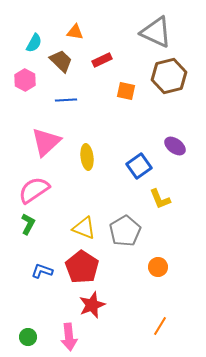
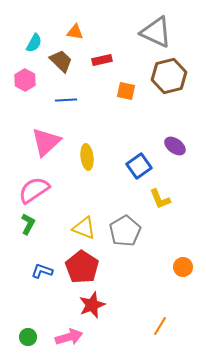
red rectangle: rotated 12 degrees clockwise
orange circle: moved 25 px right
pink arrow: rotated 100 degrees counterclockwise
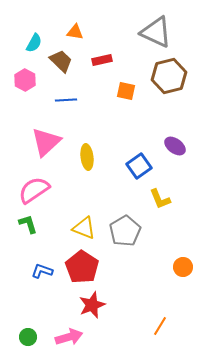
green L-shape: rotated 45 degrees counterclockwise
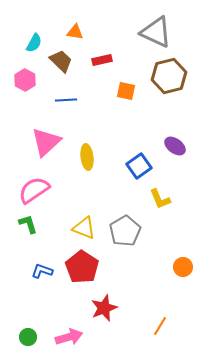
red star: moved 12 px right, 3 px down
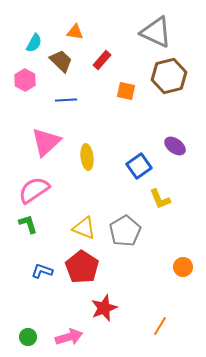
red rectangle: rotated 36 degrees counterclockwise
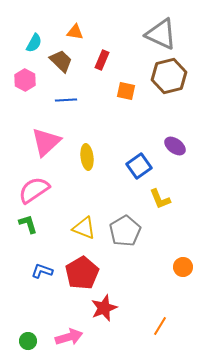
gray triangle: moved 5 px right, 2 px down
red rectangle: rotated 18 degrees counterclockwise
red pentagon: moved 6 px down; rotated 8 degrees clockwise
green circle: moved 4 px down
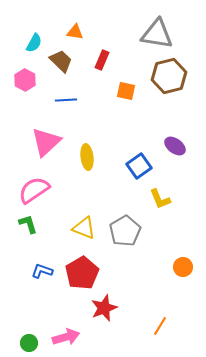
gray triangle: moved 4 px left; rotated 16 degrees counterclockwise
pink arrow: moved 3 px left
green circle: moved 1 px right, 2 px down
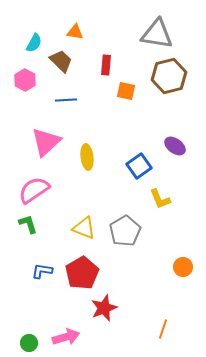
red rectangle: moved 4 px right, 5 px down; rotated 18 degrees counterclockwise
blue L-shape: rotated 10 degrees counterclockwise
orange line: moved 3 px right, 3 px down; rotated 12 degrees counterclockwise
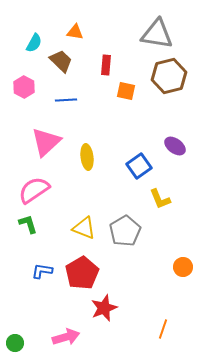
pink hexagon: moved 1 px left, 7 px down
green circle: moved 14 px left
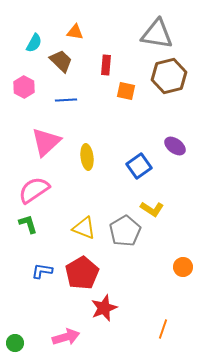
yellow L-shape: moved 8 px left, 10 px down; rotated 35 degrees counterclockwise
